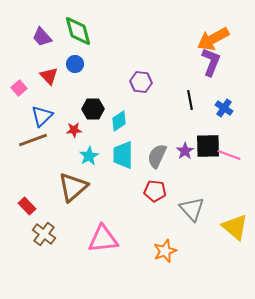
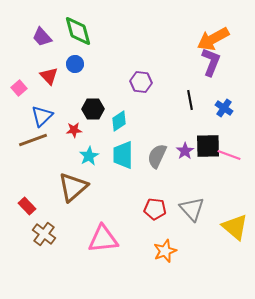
red pentagon: moved 18 px down
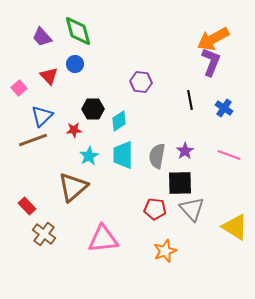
black square: moved 28 px left, 37 px down
gray semicircle: rotated 15 degrees counterclockwise
yellow triangle: rotated 8 degrees counterclockwise
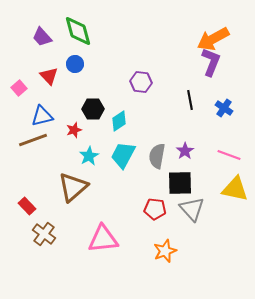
blue triangle: rotated 30 degrees clockwise
red star: rotated 14 degrees counterclockwise
cyan trapezoid: rotated 28 degrees clockwise
yellow triangle: moved 38 px up; rotated 20 degrees counterclockwise
